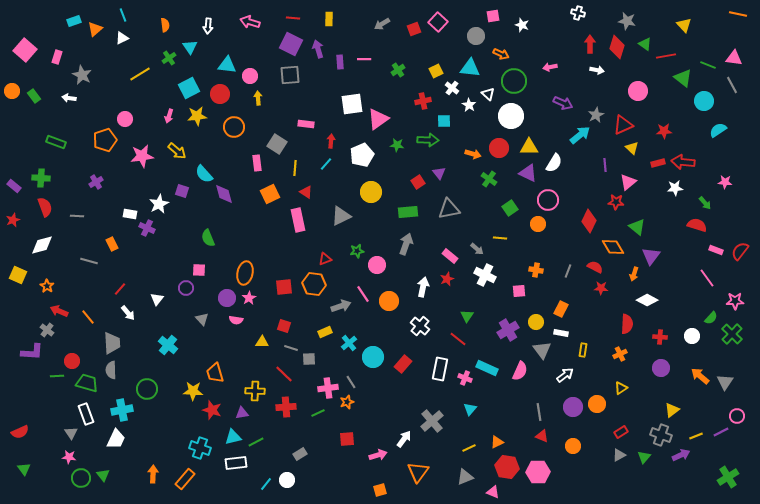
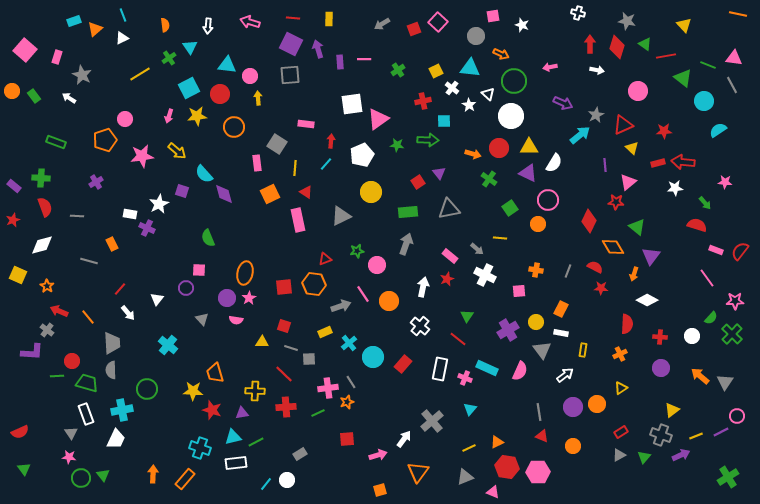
white arrow at (69, 98): rotated 24 degrees clockwise
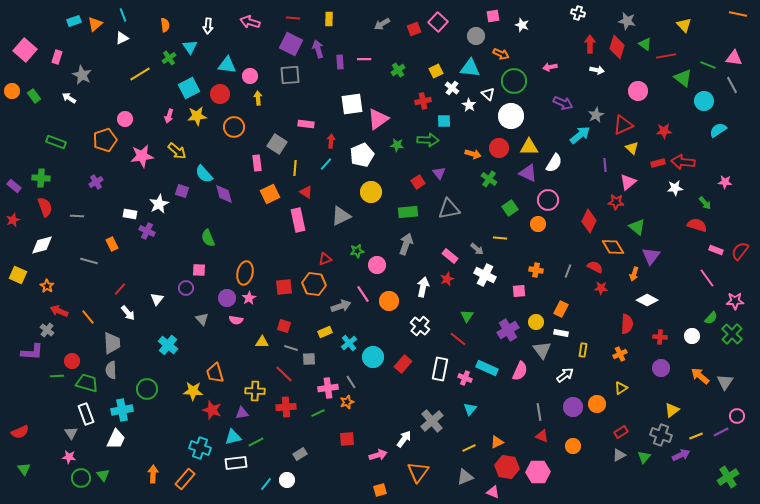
orange triangle at (95, 29): moved 5 px up
purple cross at (147, 228): moved 3 px down
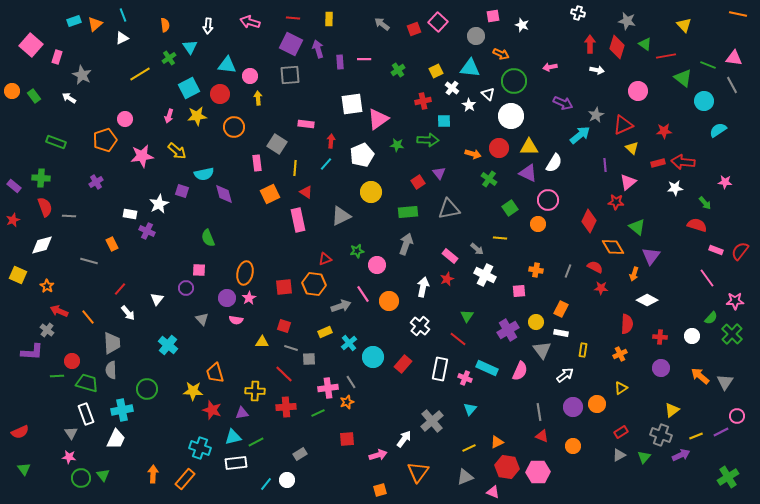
gray arrow at (382, 24): rotated 70 degrees clockwise
pink square at (25, 50): moved 6 px right, 5 px up
cyan semicircle at (204, 174): rotated 60 degrees counterclockwise
gray line at (77, 216): moved 8 px left
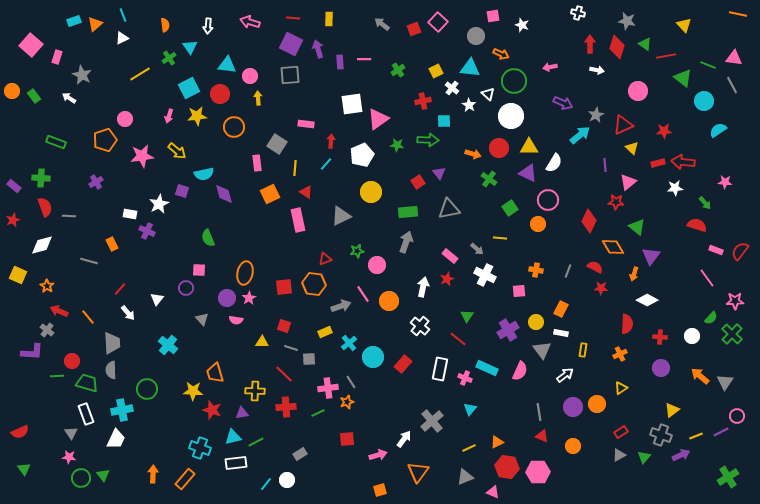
gray arrow at (406, 244): moved 2 px up
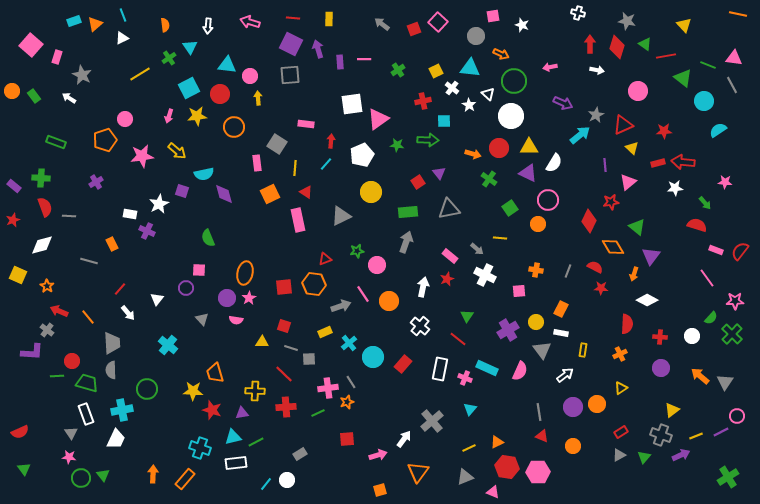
red star at (616, 202): moved 5 px left; rotated 14 degrees counterclockwise
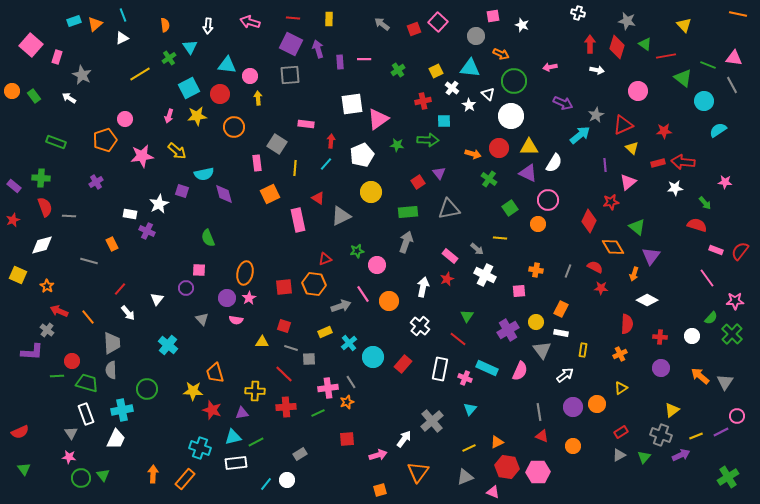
red triangle at (306, 192): moved 12 px right, 6 px down
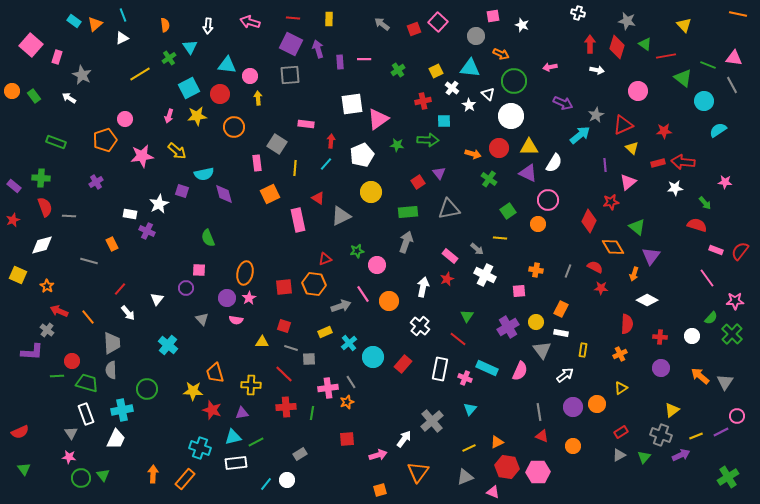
cyan rectangle at (74, 21): rotated 56 degrees clockwise
green square at (510, 208): moved 2 px left, 3 px down
purple cross at (508, 330): moved 3 px up
yellow cross at (255, 391): moved 4 px left, 6 px up
green line at (318, 413): moved 6 px left; rotated 56 degrees counterclockwise
